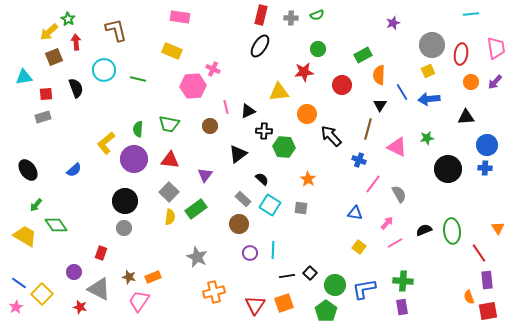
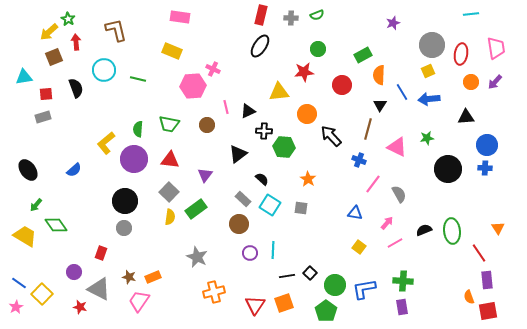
brown circle at (210, 126): moved 3 px left, 1 px up
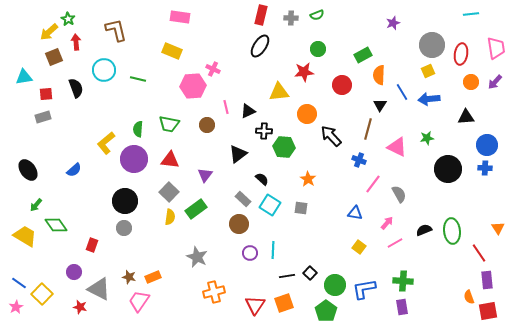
red rectangle at (101, 253): moved 9 px left, 8 px up
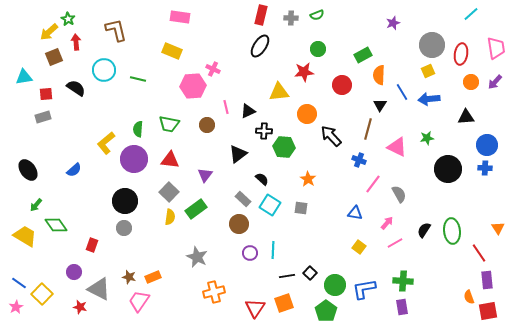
cyan line at (471, 14): rotated 35 degrees counterclockwise
black semicircle at (76, 88): rotated 36 degrees counterclockwise
black semicircle at (424, 230): rotated 35 degrees counterclockwise
red triangle at (255, 305): moved 3 px down
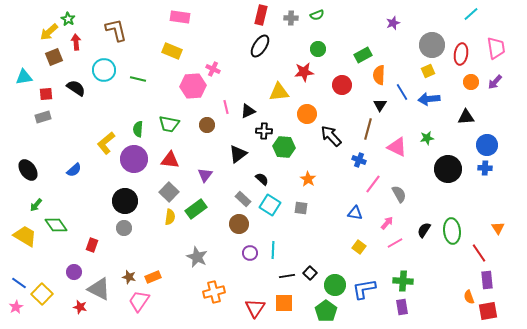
orange square at (284, 303): rotated 18 degrees clockwise
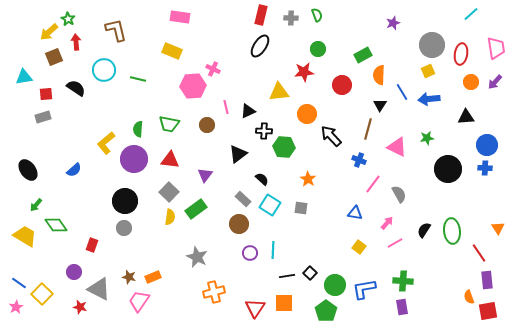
green semicircle at (317, 15): rotated 88 degrees counterclockwise
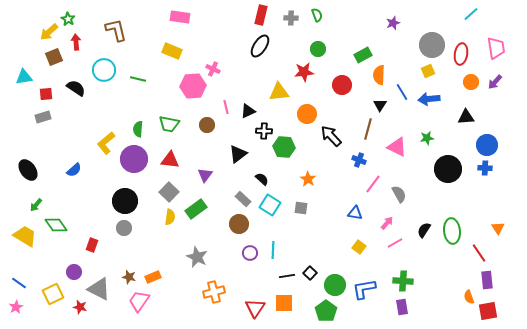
yellow square at (42, 294): moved 11 px right; rotated 20 degrees clockwise
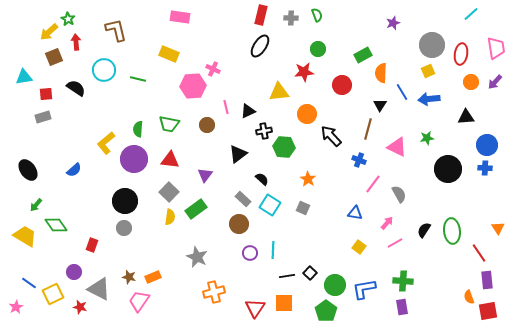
yellow rectangle at (172, 51): moved 3 px left, 3 px down
orange semicircle at (379, 75): moved 2 px right, 2 px up
black cross at (264, 131): rotated 14 degrees counterclockwise
gray square at (301, 208): moved 2 px right; rotated 16 degrees clockwise
blue line at (19, 283): moved 10 px right
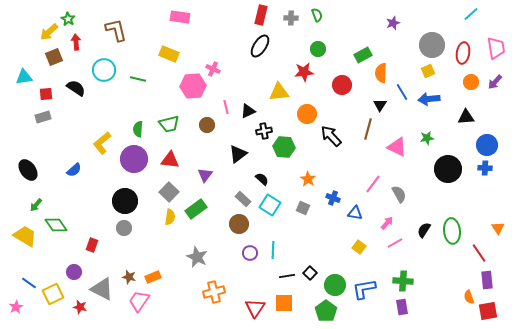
red ellipse at (461, 54): moved 2 px right, 1 px up
green trapezoid at (169, 124): rotated 25 degrees counterclockwise
yellow L-shape at (106, 143): moved 4 px left
blue cross at (359, 160): moved 26 px left, 38 px down
gray triangle at (99, 289): moved 3 px right
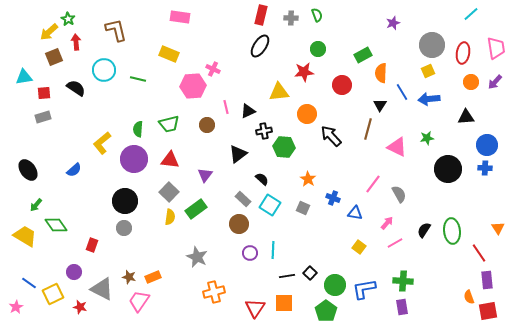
red square at (46, 94): moved 2 px left, 1 px up
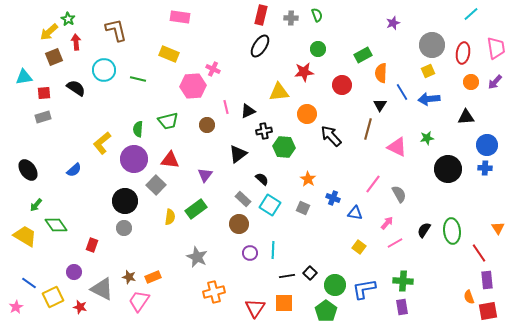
green trapezoid at (169, 124): moved 1 px left, 3 px up
gray square at (169, 192): moved 13 px left, 7 px up
yellow square at (53, 294): moved 3 px down
